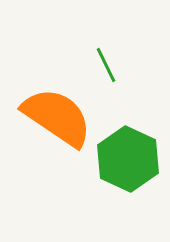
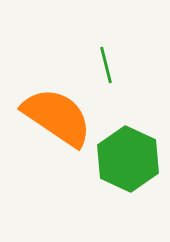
green line: rotated 12 degrees clockwise
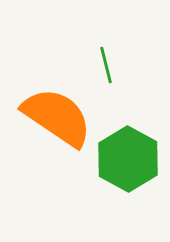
green hexagon: rotated 4 degrees clockwise
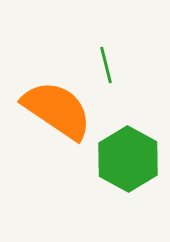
orange semicircle: moved 7 px up
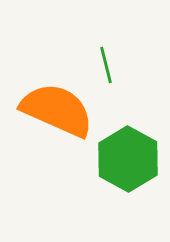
orange semicircle: rotated 10 degrees counterclockwise
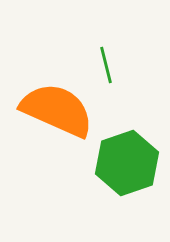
green hexagon: moved 1 px left, 4 px down; rotated 12 degrees clockwise
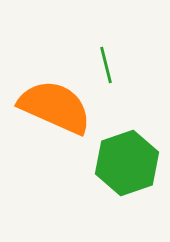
orange semicircle: moved 2 px left, 3 px up
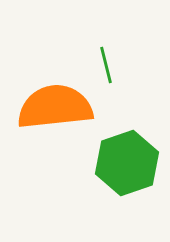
orange semicircle: rotated 30 degrees counterclockwise
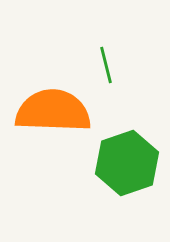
orange semicircle: moved 2 px left, 4 px down; rotated 8 degrees clockwise
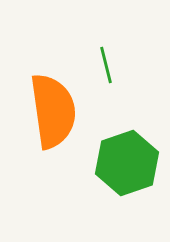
orange semicircle: rotated 80 degrees clockwise
